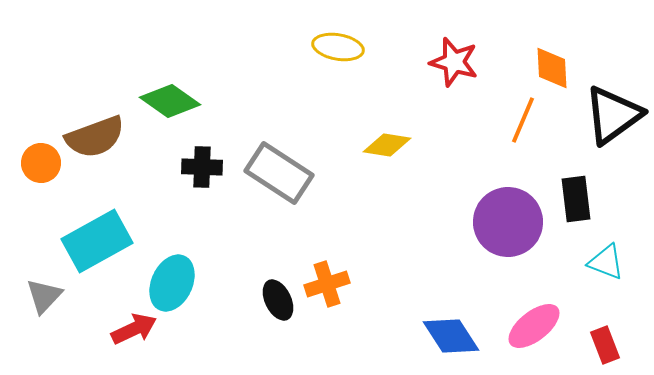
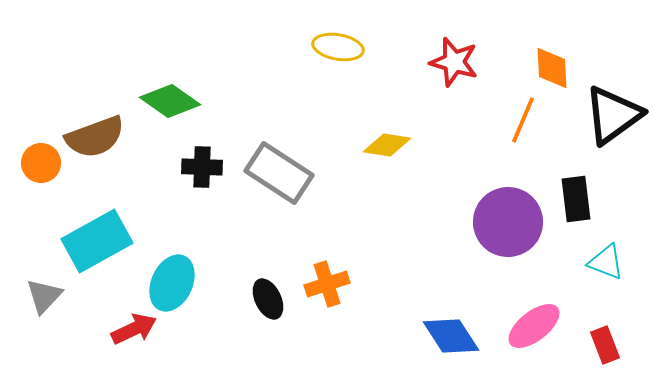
black ellipse: moved 10 px left, 1 px up
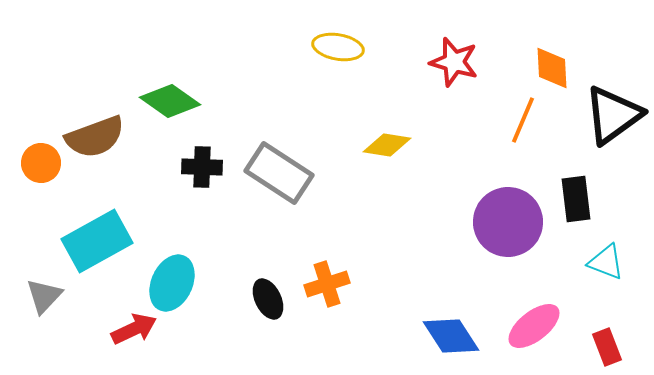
red rectangle: moved 2 px right, 2 px down
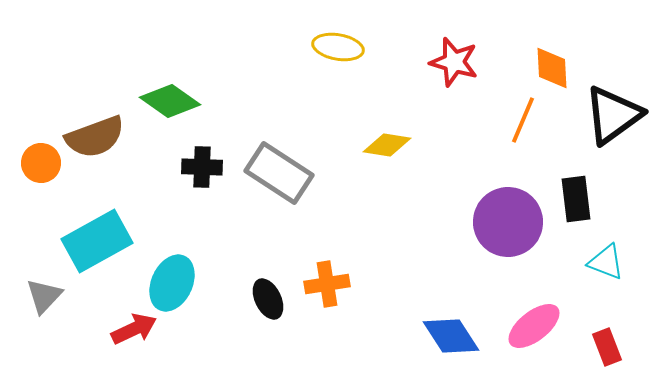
orange cross: rotated 9 degrees clockwise
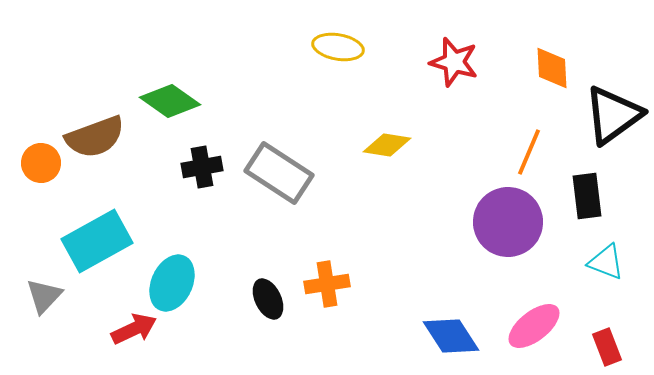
orange line: moved 6 px right, 32 px down
black cross: rotated 12 degrees counterclockwise
black rectangle: moved 11 px right, 3 px up
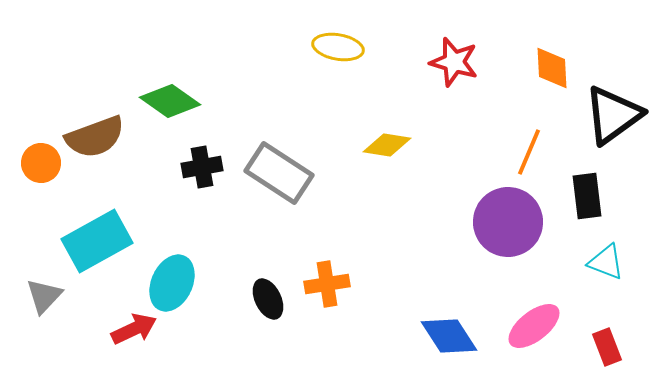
blue diamond: moved 2 px left
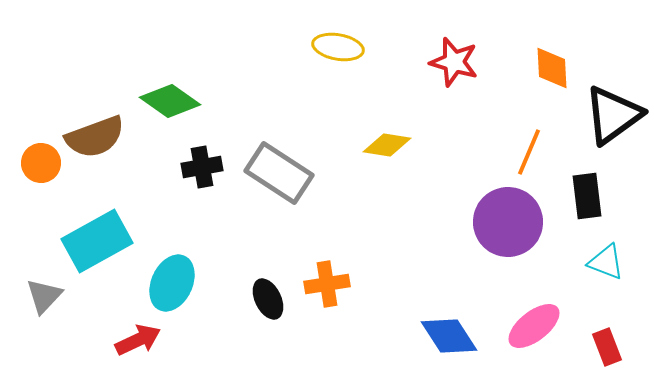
red arrow: moved 4 px right, 11 px down
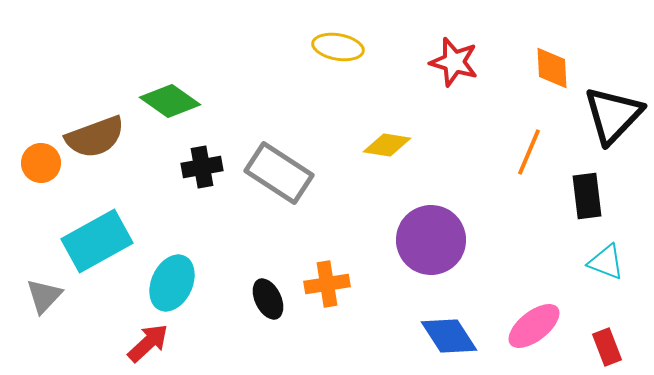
black triangle: rotated 10 degrees counterclockwise
purple circle: moved 77 px left, 18 px down
red arrow: moved 10 px right, 3 px down; rotated 18 degrees counterclockwise
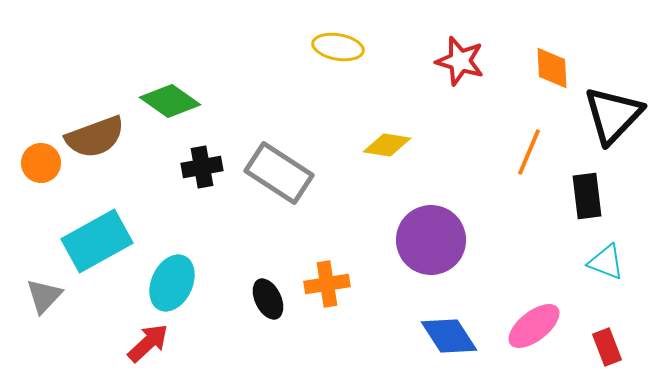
red star: moved 6 px right, 1 px up
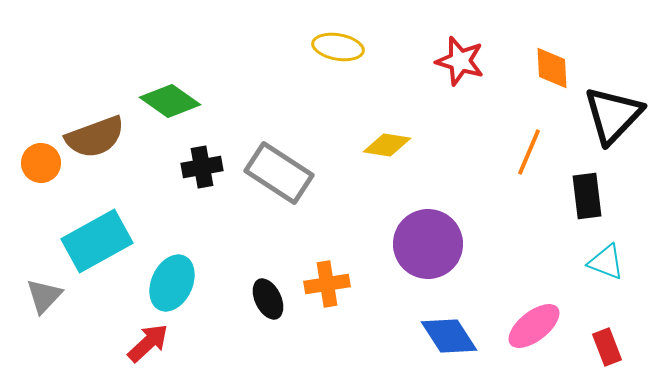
purple circle: moved 3 px left, 4 px down
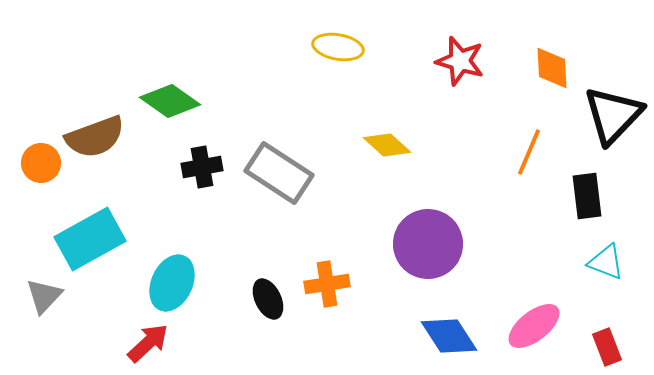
yellow diamond: rotated 33 degrees clockwise
cyan rectangle: moved 7 px left, 2 px up
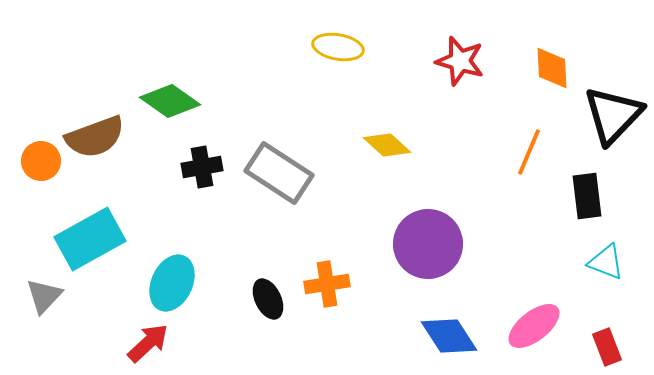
orange circle: moved 2 px up
